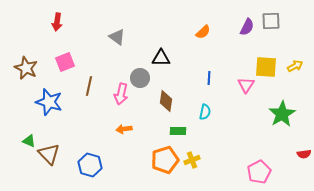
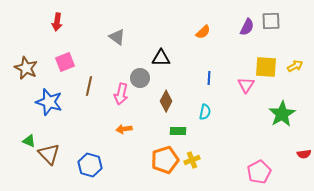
brown diamond: rotated 20 degrees clockwise
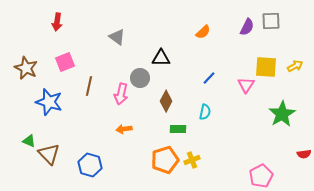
blue line: rotated 40 degrees clockwise
green rectangle: moved 2 px up
pink pentagon: moved 2 px right, 4 px down
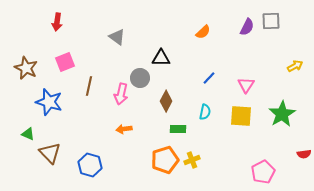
yellow square: moved 25 px left, 49 px down
green triangle: moved 1 px left, 7 px up
brown triangle: moved 1 px right, 1 px up
pink pentagon: moved 2 px right, 4 px up
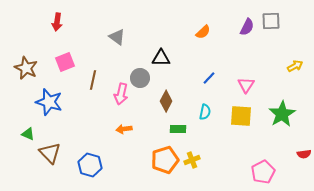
brown line: moved 4 px right, 6 px up
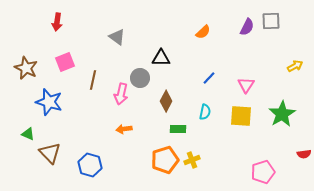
pink pentagon: rotated 10 degrees clockwise
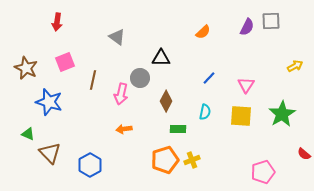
red semicircle: rotated 48 degrees clockwise
blue hexagon: rotated 15 degrees clockwise
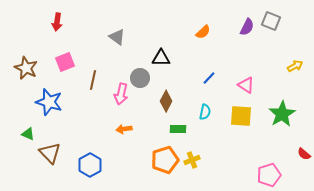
gray square: rotated 24 degrees clockwise
pink triangle: rotated 30 degrees counterclockwise
pink pentagon: moved 6 px right, 3 px down
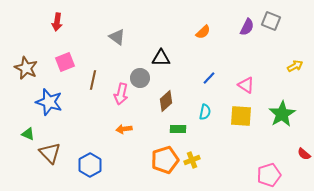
brown diamond: rotated 20 degrees clockwise
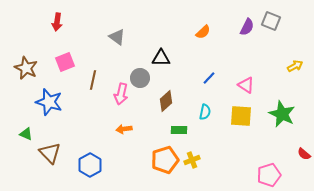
green star: rotated 16 degrees counterclockwise
green rectangle: moved 1 px right, 1 px down
green triangle: moved 2 px left
